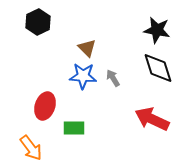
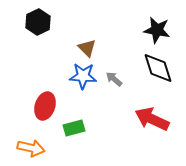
gray arrow: moved 1 px right, 1 px down; rotated 18 degrees counterclockwise
green rectangle: rotated 15 degrees counterclockwise
orange arrow: rotated 40 degrees counterclockwise
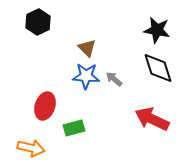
blue star: moved 3 px right
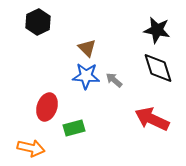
gray arrow: moved 1 px down
red ellipse: moved 2 px right, 1 px down
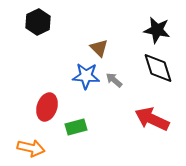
brown triangle: moved 12 px right
green rectangle: moved 2 px right, 1 px up
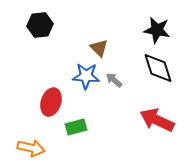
black hexagon: moved 2 px right, 3 px down; rotated 20 degrees clockwise
red ellipse: moved 4 px right, 5 px up
red arrow: moved 5 px right, 1 px down
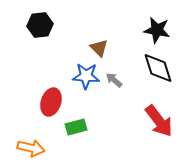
red arrow: moved 2 px right, 1 px down; rotated 152 degrees counterclockwise
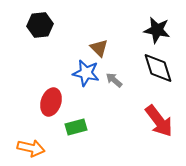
blue star: moved 3 px up; rotated 8 degrees clockwise
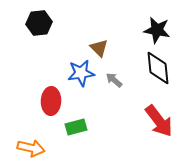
black hexagon: moved 1 px left, 2 px up
black diamond: rotated 12 degrees clockwise
blue star: moved 5 px left; rotated 20 degrees counterclockwise
red ellipse: moved 1 px up; rotated 16 degrees counterclockwise
